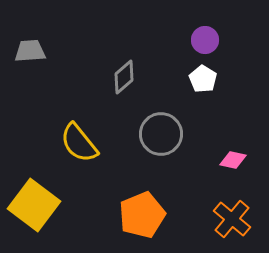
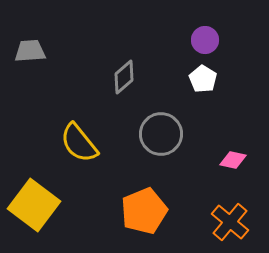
orange pentagon: moved 2 px right, 4 px up
orange cross: moved 2 px left, 3 px down
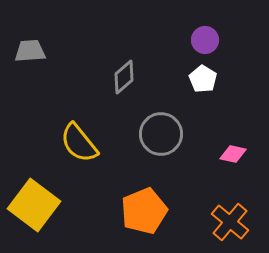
pink diamond: moved 6 px up
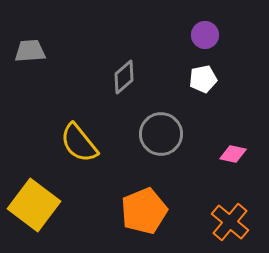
purple circle: moved 5 px up
white pentagon: rotated 28 degrees clockwise
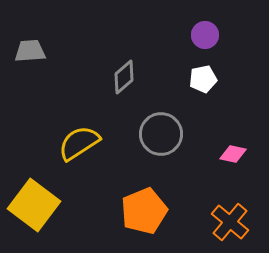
yellow semicircle: rotated 96 degrees clockwise
